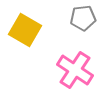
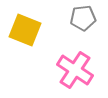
yellow square: rotated 8 degrees counterclockwise
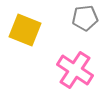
gray pentagon: moved 2 px right
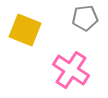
pink cross: moved 4 px left
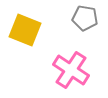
gray pentagon: rotated 15 degrees clockwise
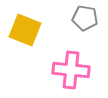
pink cross: rotated 27 degrees counterclockwise
